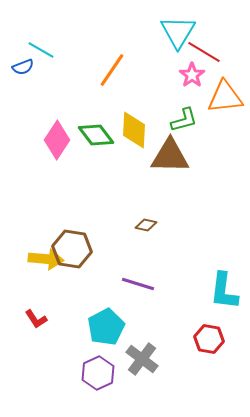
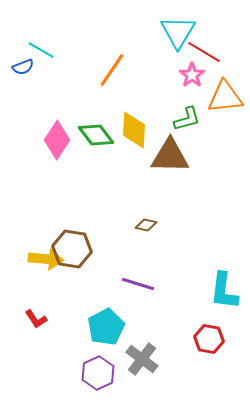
green L-shape: moved 3 px right, 1 px up
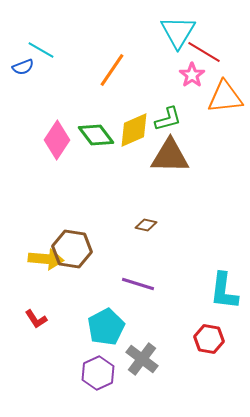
green L-shape: moved 19 px left
yellow diamond: rotated 63 degrees clockwise
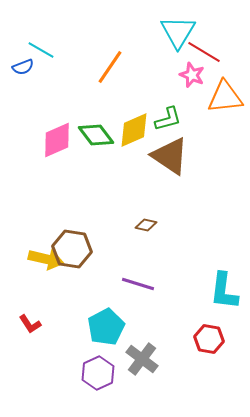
orange line: moved 2 px left, 3 px up
pink star: rotated 15 degrees counterclockwise
pink diamond: rotated 33 degrees clockwise
brown triangle: rotated 33 degrees clockwise
yellow arrow: rotated 8 degrees clockwise
red L-shape: moved 6 px left, 5 px down
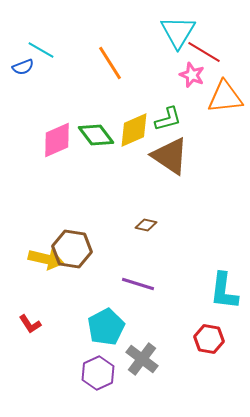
orange line: moved 4 px up; rotated 66 degrees counterclockwise
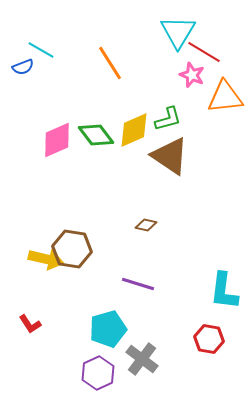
cyan pentagon: moved 2 px right, 2 px down; rotated 12 degrees clockwise
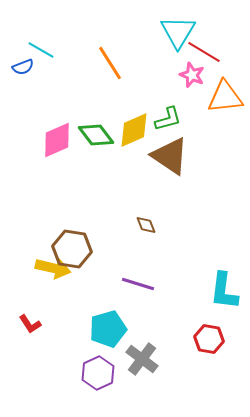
brown diamond: rotated 55 degrees clockwise
yellow arrow: moved 7 px right, 9 px down
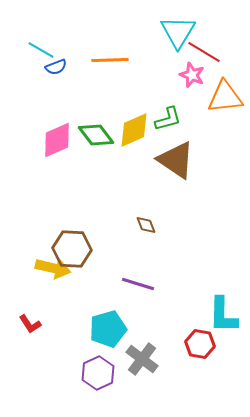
orange line: moved 3 px up; rotated 60 degrees counterclockwise
blue semicircle: moved 33 px right
brown triangle: moved 6 px right, 4 px down
brown hexagon: rotated 6 degrees counterclockwise
cyan L-shape: moved 1 px left, 24 px down; rotated 6 degrees counterclockwise
red hexagon: moved 9 px left, 5 px down
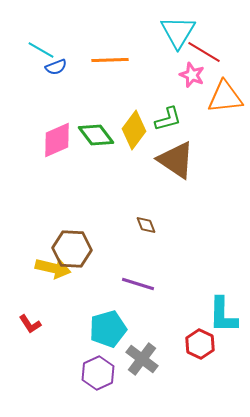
yellow diamond: rotated 30 degrees counterclockwise
red hexagon: rotated 16 degrees clockwise
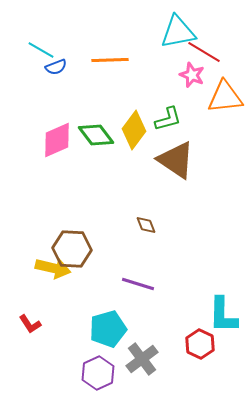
cyan triangle: rotated 48 degrees clockwise
gray cross: rotated 16 degrees clockwise
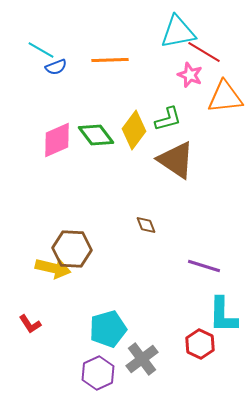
pink star: moved 2 px left
purple line: moved 66 px right, 18 px up
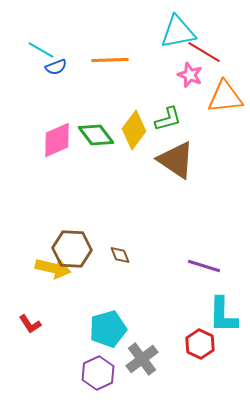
brown diamond: moved 26 px left, 30 px down
